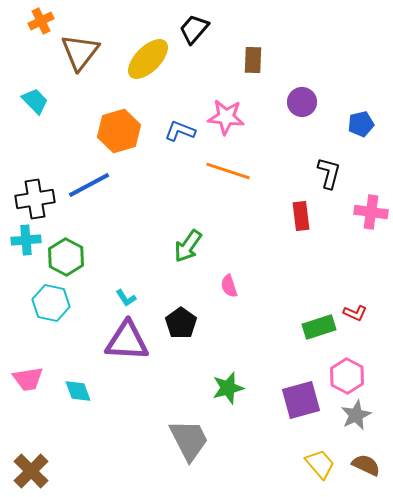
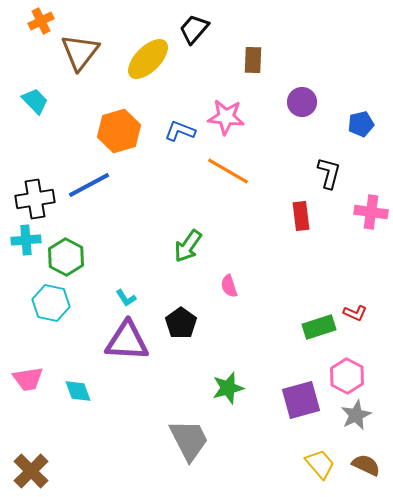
orange line: rotated 12 degrees clockwise
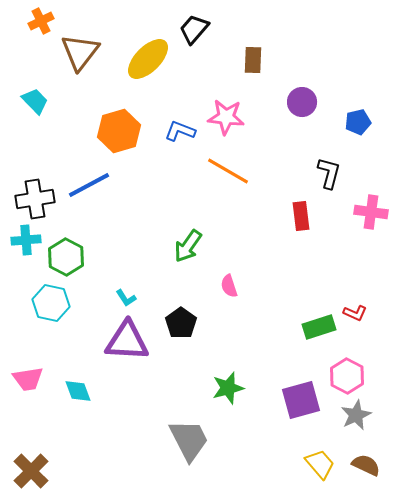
blue pentagon: moved 3 px left, 2 px up
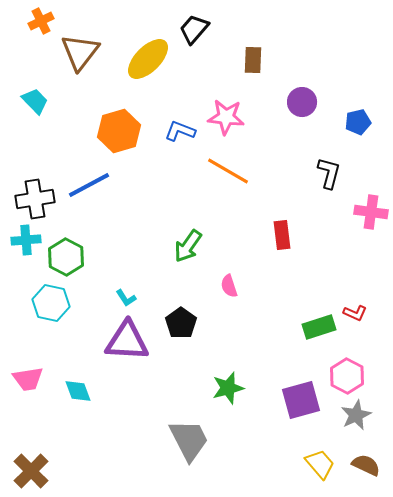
red rectangle: moved 19 px left, 19 px down
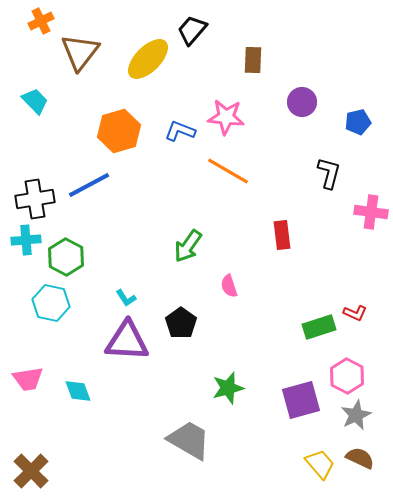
black trapezoid: moved 2 px left, 1 px down
gray trapezoid: rotated 33 degrees counterclockwise
brown semicircle: moved 6 px left, 7 px up
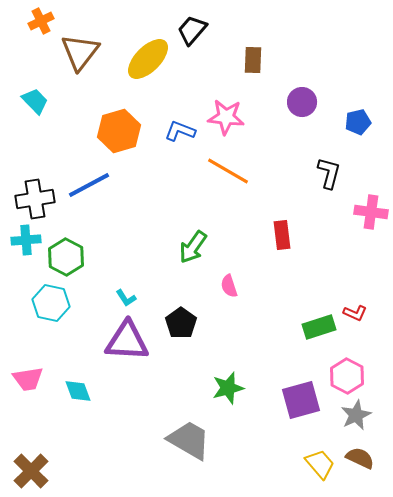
green arrow: moved 5 px right, 1 px down
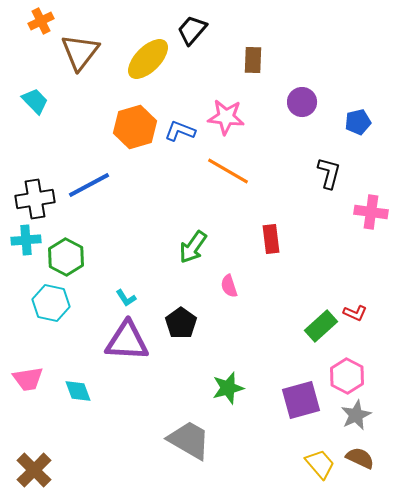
orange hexagon: moved 16 px right, 4 px up
red rectangle: moved 11 px left, 4 px down
green rectangle: moved 2 px right, 1 px up; rotated 24 degrees counterclockwise
brown cross: moved 3 px right, 1 px up
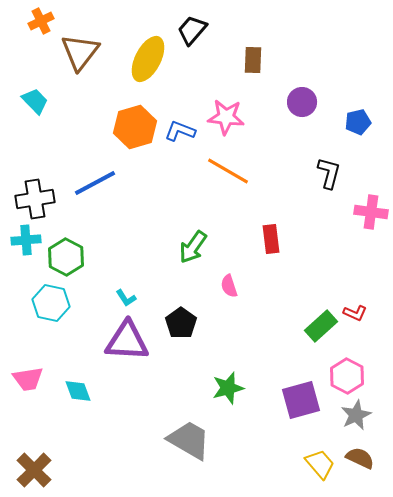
yellow ellipse: rotated 18 degrees counterclockwise
blue line: moved 6 px right, 2 px up
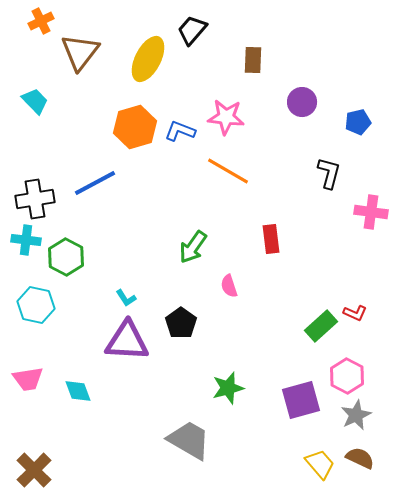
cyan cross: rotated 12 degrees clockwise
cyan hexagon: moved 15 px left, 2 px down
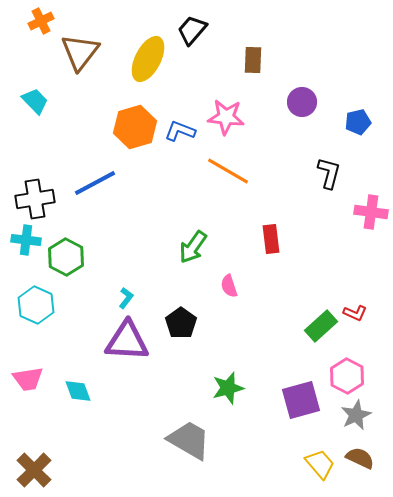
cyan L-shape: rotated 110 degrees counterclockwise
cyan hexagon: rotated 12 degrees clockwise
